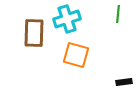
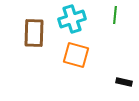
green line: moved 3 px left, 1 px down
cyan cross: moved 5 px right
black rectangle: rotated 21 degrees clockwise
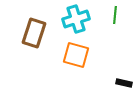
cyan cross: moved 4 px right
brown rectangle: rotated 16 degrees clockwise
black rectangle: moved 1 px down
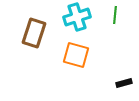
cyan cross: moved 1 px right, 2 px up
black rectangle: rotated 28 degrees counterclockwise
